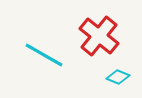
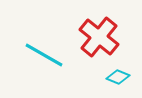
red cross: moved 1 px down
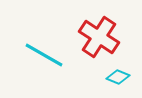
red cross: rotated 6 degrees counterclockwise
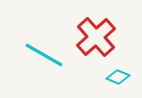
red cross: moved 3 px left; rotated 15 degrees clockwise
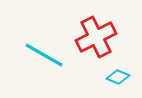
red cross: rotated 15 degrees clockwise
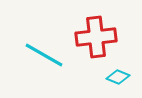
red cross: rotated 21 degrees clockwise
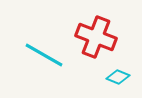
red cross: rotated 27 degrees clockwise
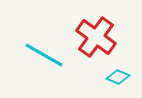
red cross: rotated 15 degrees clockwise
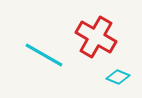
red cross: rotated 6 degrees counterclockwise
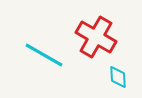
cyan diamond: rotated 65 degrees clockwise
